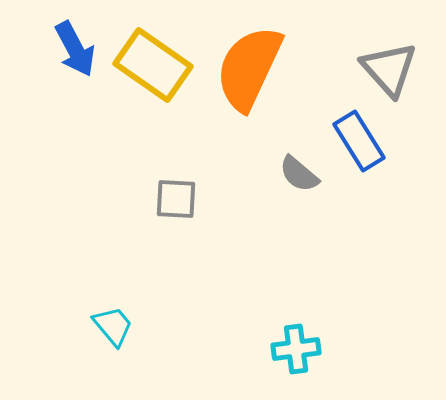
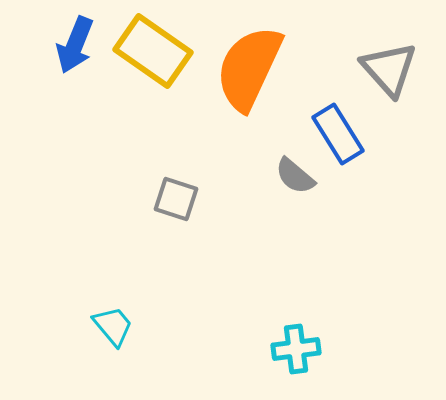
blue arrow: moved 4 px up; rotated 50 degrees clockwise
yellow rectangle: moved 14 px up
blue rectangle: moved 21 px left, 7 px up
gray semicircle: moved 4 px left, 2 px down
gray square: rotated 15 degrees clockwise
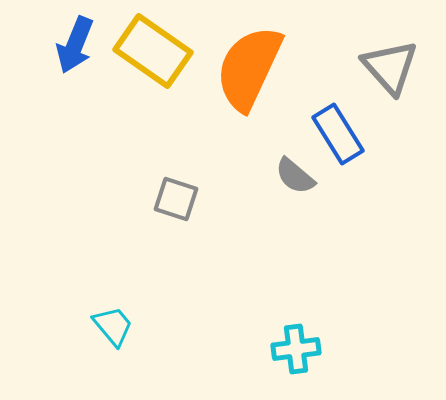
gray triangle: moved 1 px right, 2 px up
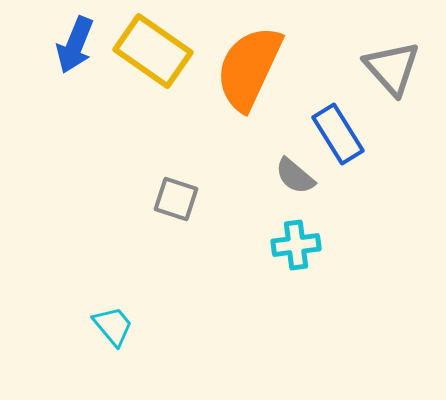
gray triangle: moved 2 px right, 1 px down
cyan cross: moved 104 px up
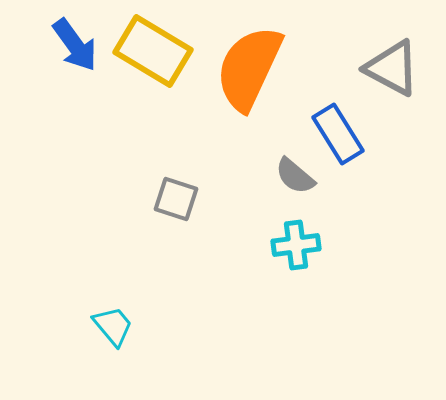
blue arrow: rotated 58 degrees counterclockwise
yellow rectangle: rotated 4 degrees counterclockwise
gray triangle: rotated 20 degrees counterclockwise
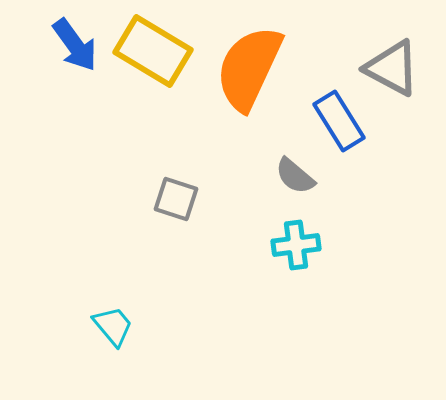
blue rectangle: moved 1 px right, 13 px up
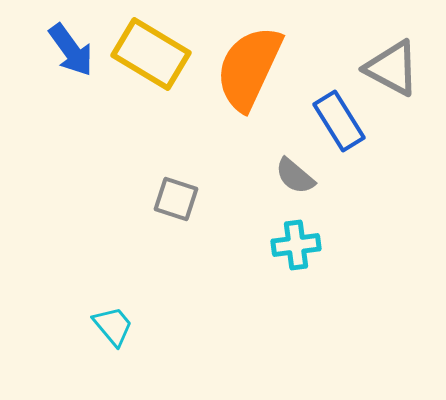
blue arrow: moved 4 px left, 5 px down
yellow rectangle: moved 2 px left, 3 px down
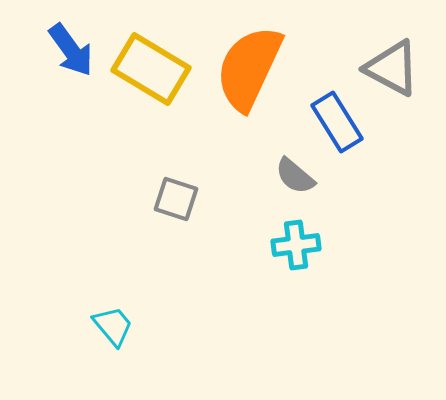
yellow rectangle: moved 15 px down
blue rectangle: moved 2 px left, 1 px down
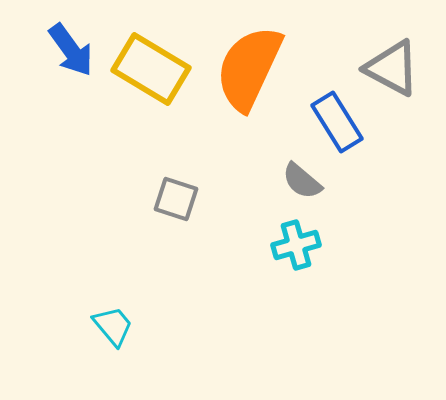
gray semicircle: moved 7 px right, 5 px down
cyan cross: rotated 9 degrees counterclockwise
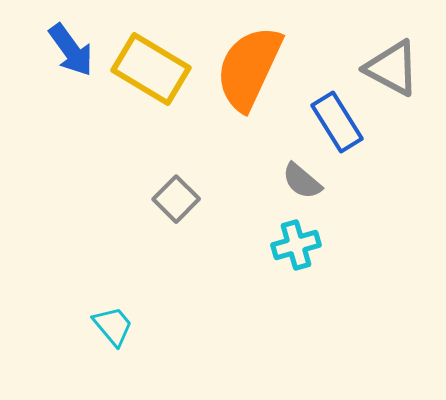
gray square: rotated 27 degrees clockwise
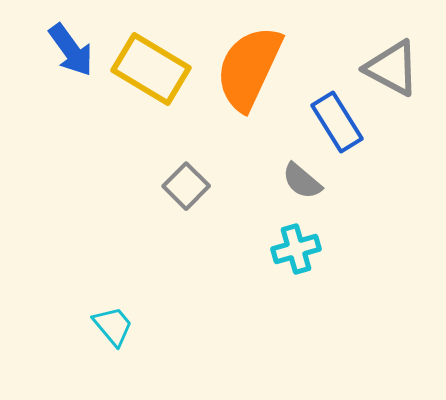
gray square: moved 10 px right, 13 px up
cyan cross: moved 4 px down
